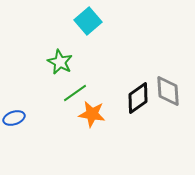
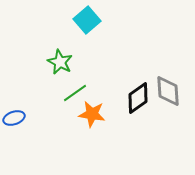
cyan square: moved 1 px left, 1 px up
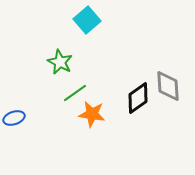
gray diamond: moved 5 px up
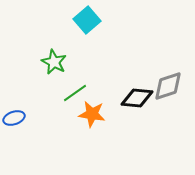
green star: moved 6 px left
gray diamond: rotated 76 degrees clockwise
black diamond: moved 1 px left; rotated 40 degrees clockwise
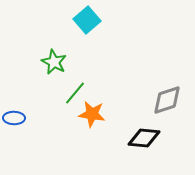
gray diamond: moved 1 px left, 14 px down
green line: rotated 15 degrees counterclockwise
black diamond: moved 7 px right, 40 px down
blue ellipse: rotated 20 degrees clockwise
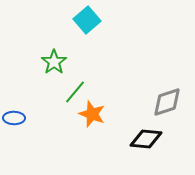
green star: rotated 10 degrees clockwise
green line: moved 1 px up
gray diamond: moved 2 px down
orange star: rotated 12 degrees clockwise
black diamond: moved 2 px right, 1 px down
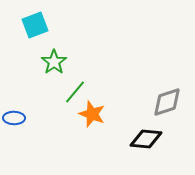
cyan square: moved 52 px left, 5 px down; rotated 20 degrees clockwise
